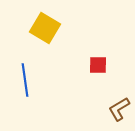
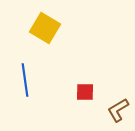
red square: moved 13 px left, 27 px down
brown L-shape: moved 1 px left, 1 px down
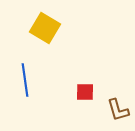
brown L-shape: rotated 75 degrees counterclockwise
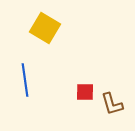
brown L-shape: moved 6 px left, 6 px up
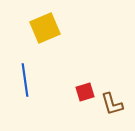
yellow square: rotated 36 degrees clockwise
red square: rotated 18 degrees counterclockwise
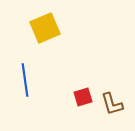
red square: moved 2 px left, 5 px down
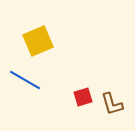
yellow square: moved 7 px left, 13 px down
blue line: rotated 52 degrees counterclockwise
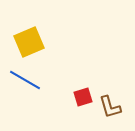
yellow square: moved 9 px left, 1 px down
brown L-shape: moved 2 px left, 3 px down
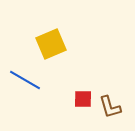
yellow square: moved 22 px right, 2 px down
red square: moved 2 px down; rotated 18 degrees clockwise
